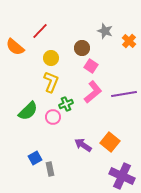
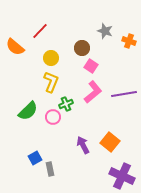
orange cross: rotated 24 degrees counterclockwise
purple arrow: rotated 30 degrees clockwise
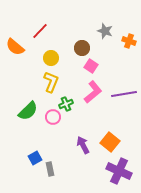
purple cross: moved 3 px left, 5 px up
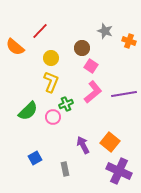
gray rectangle: moved 15 px right
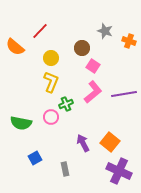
pink square: moved 2 px right
green semicircle: moved 7 px left, 12 px down; rotated 55 degrees clockwise
pink circle: moved 2 px left
purple arrow: moved 2 px up
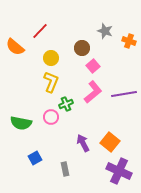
pink square: rotated 16 degrees clockwise
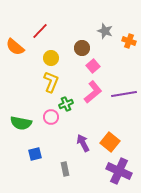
blue square: moved 4 px up; rotated 16 degrees clockwise
